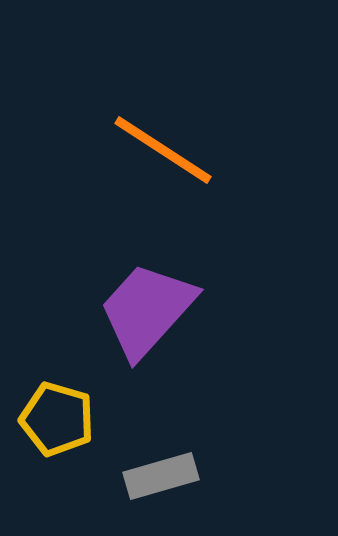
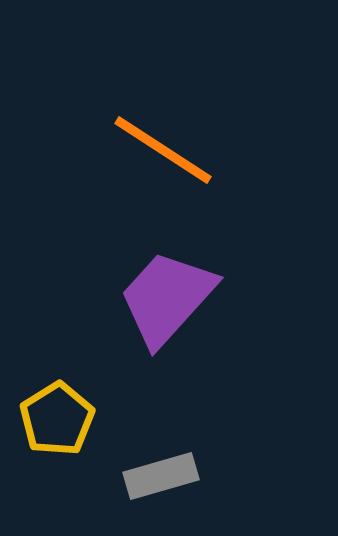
purple trapezoid: moved 20 px right, 12 px up
yellow pentagon: rotated 24 degrees clockwise
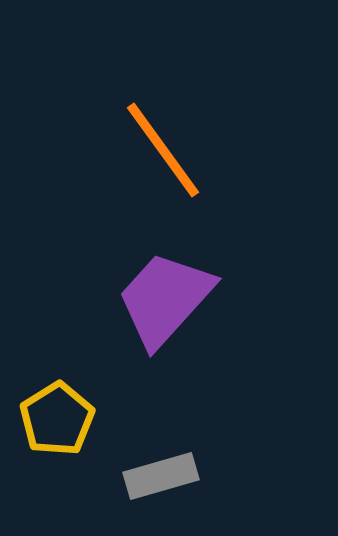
orange line: rotated 21 degrees clockwise
purple trapezoid: moved 2 px left, 1 px down
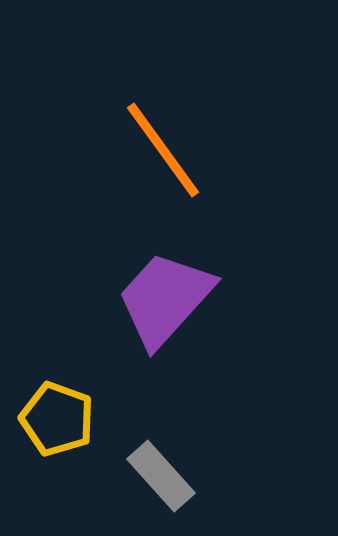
yellow pentagon: rotated 20 degrees counterclockwise
gray rectangle: rotated 64 degrees clockwise
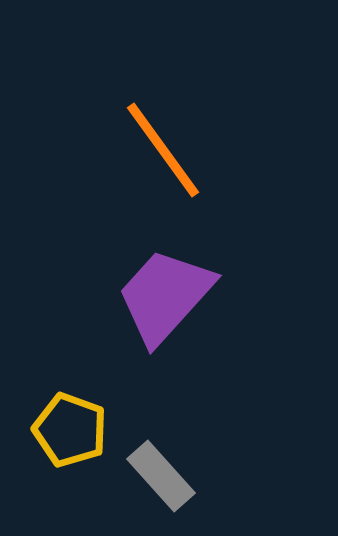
purple trapezoid: moved 3 px up
yellow pentagon: moved 13 px right, 11 px down
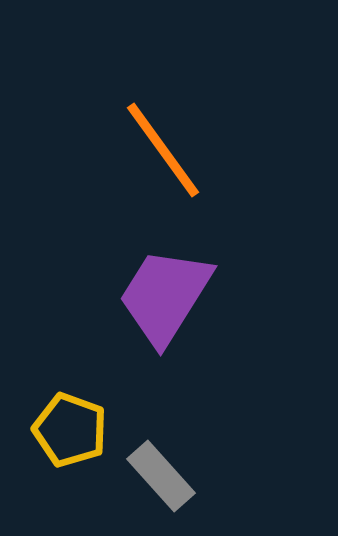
purple trapezoid: rotated 10 degrees counterclockwise
